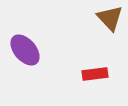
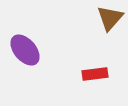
brown triangle: rotated 24 degrees clockwise
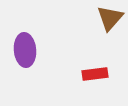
purple ellipse: rotated 36 degrees clockwise
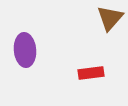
red rectangle: moved 4 px left, 1 px up
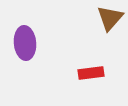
purple ellipse: moved 7 px up
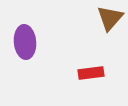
purple ellipse: moved 1 px up
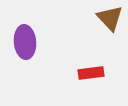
brown triangle: rotated 24 degrees counterclockwise
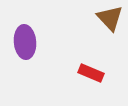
red rectangle: rotated 30 degrees clockwise
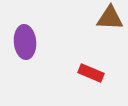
brown triangle: rotated 44 degrees counterclockwise
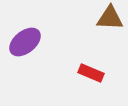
purple ellipse: rotated 56 degrees clockwise
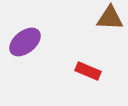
red rectangle: moved 3 px left, 2 px up
